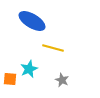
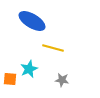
gray star: rotated 16 degrees counterclockwise
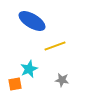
yellow line: moved 2 px right, 2 px up; rotated 35 degrees counterclockwise
orange square: moved 5 px right, 5 px down; rotated 16 degrees counterclockwise
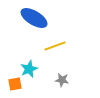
blue ellipse: moved 2 px right, 3 px up
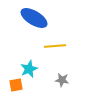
yellow line: rotated 15 degrees clockwise
orange square: moved 1 px right, 1 px down
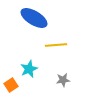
yellow line: moved 1 px right, 1 px up
gray star: moved 1 px right; rotated 16 degrees counterclockwise
orange square: moved 5 px left; rotated 24 degrees counterclockwise
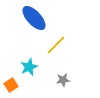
blue ellipse: rotated 16 degrees clockwise
yellow line: rotated 40 degrees counterclockwise
cyan star: moved 2 px up
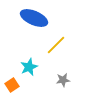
blue ellipse: rotated 24 degrees counterclockwise
orange square: moved 1 px right
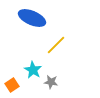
blue ellipse: moved 2 px left
cyan star: moved 4 px right, 3 px down; rotated 18 degrees counterclockwise
gray star: moved 12 px left, 2 px down; rotated 16 degrees clockwise
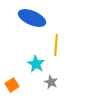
yellow line: rotated 40 degrees counterclockwise
cyan star: moved 3 px right, 6 px up
gray star: rotated 16 degrees clockwise
